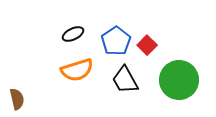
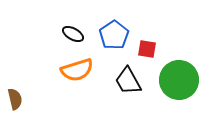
black ellipse: rotated 55 degrees clockwise
blue pentagon: moved 2 px left, 6 px up
red square: moved 4 px down; rotated 36 degrees counterclockwise
black trapezoid: moved 3 px right, 1 px down
brown semicircle: moved 2 px left
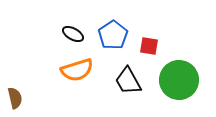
blue pentagon: moved 1 px left
red square: moved 2 px right, 3 px up
brown semicircle: moved 1 px up
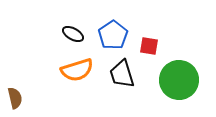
black trapezoid: moved 6 px left, 7 px up; rotated 12 degrees clockwise
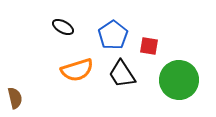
black ellipse: moved 10 px left, 7 px up
black trapezoid: rotated 16 degrees counterclockwise
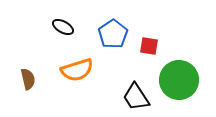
blue pentagon: moved 1 px up
black trapezoid: moved 14 px right, 23 px down
brown semicircle: moved 13 px right, 19 px up
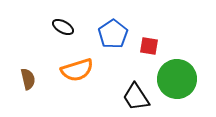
green circle: moved 2 px left, 1 px up
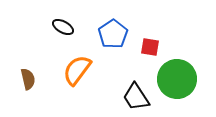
red square: moved 1 px right, 1 px down
orange semicircle: rotated 144 degrees clockwise
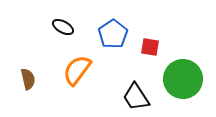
green circle: moved 6 px right
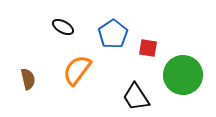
red square: moved 2 px left, 1 px down
green circle: moved 4 px up
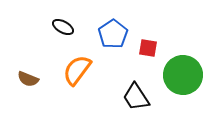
brown semicircle: rotated 125 degrees clockwise
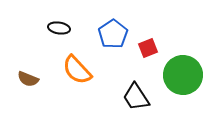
black ellipse: moved 4 px left, 1 px down; rotated 20 degrees counterclockwise
red square: rotated 30 degrees counterclockwise
orange semicircle: rotated 80 degrees counterclockwise
